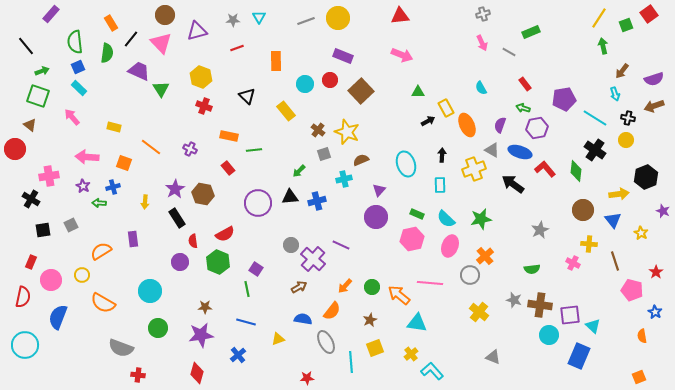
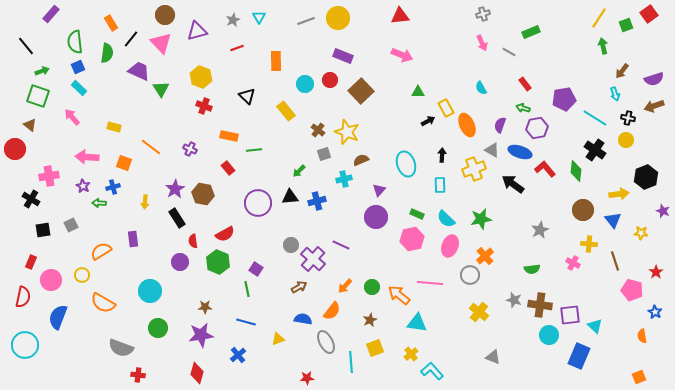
gray star at (233, 20): rotated 24 degrees counterclockwise
yellow star at (641, 233): rotated 24 degrees counterclockwise
cyan triangle at (593, 326): moved 2 px right
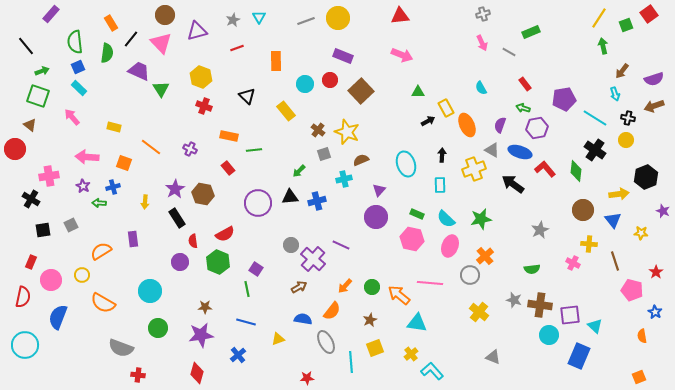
pink hexagon at (412, 239): rotated 25 degrees clockwise
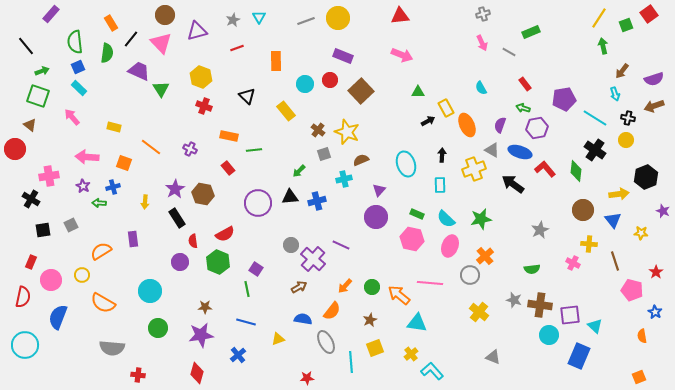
gray semicircle at (121, 348): moved 9 px left; rotated 15 degrees counterclockwise
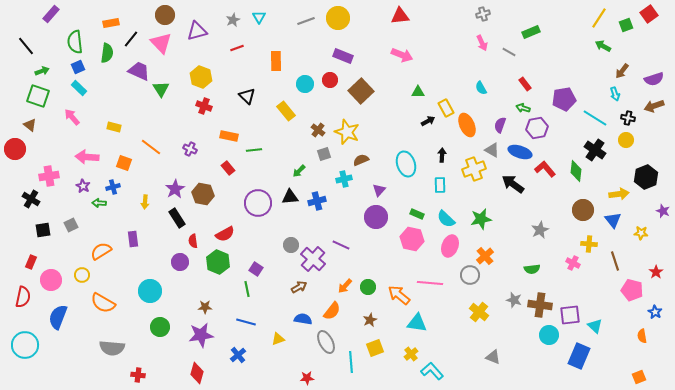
orange rectangle at (111, 23): rotated 70 degrees counterclockwise
green arrow at (603, 46): rotated 49 degrees counterclockwise
green circle at (372, 287): moved 4 px left
green circle at (158, 328): moved 2 px right, 1 px up
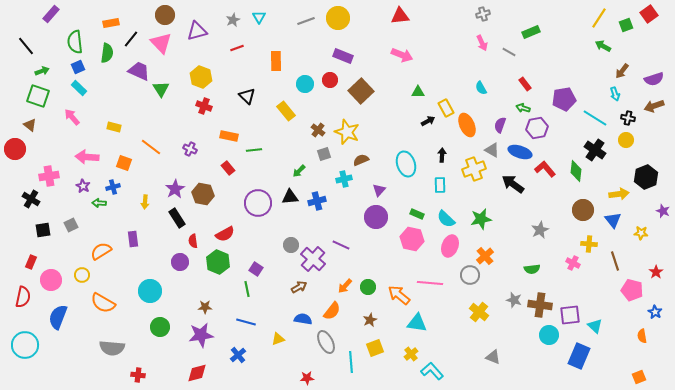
red diamond at (197, 373): rotated 60 degrees clockwise
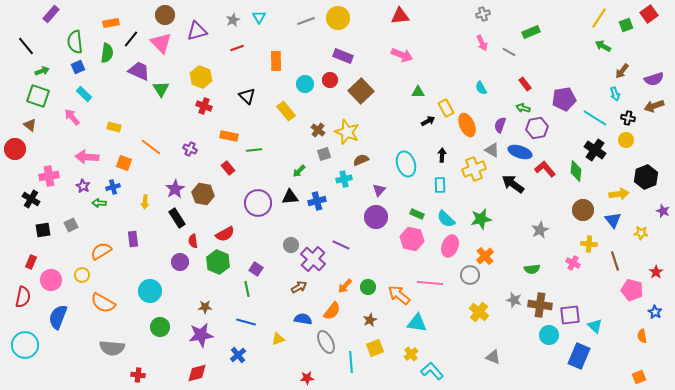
cyan rectangle at (79, 88): moved 5 px right, 6 px down
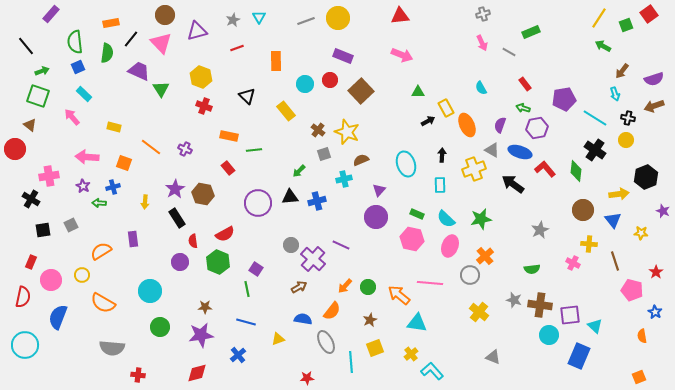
purple cross at (190, 149): moved 5 px left
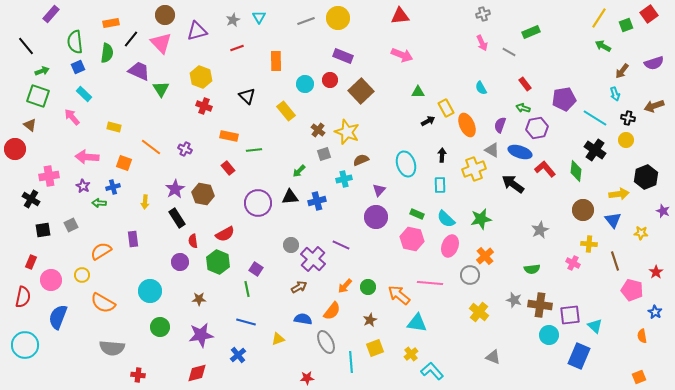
purple semicircle at (654, 79): moved 16 px up
brown star at (205, 307): moved 6 px left, 8 px up
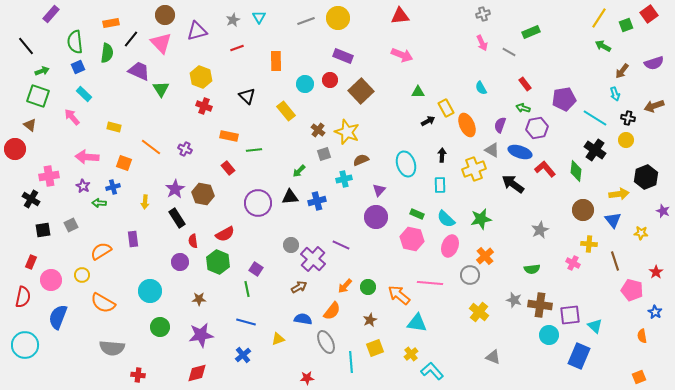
blue cross at (238, 355): moved 5 px right
